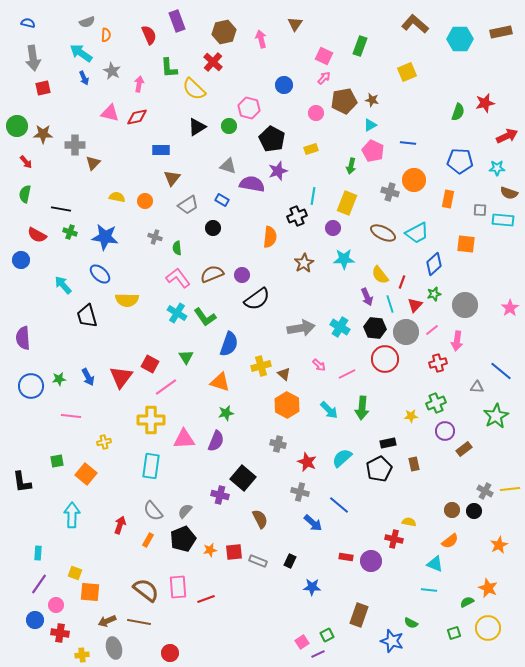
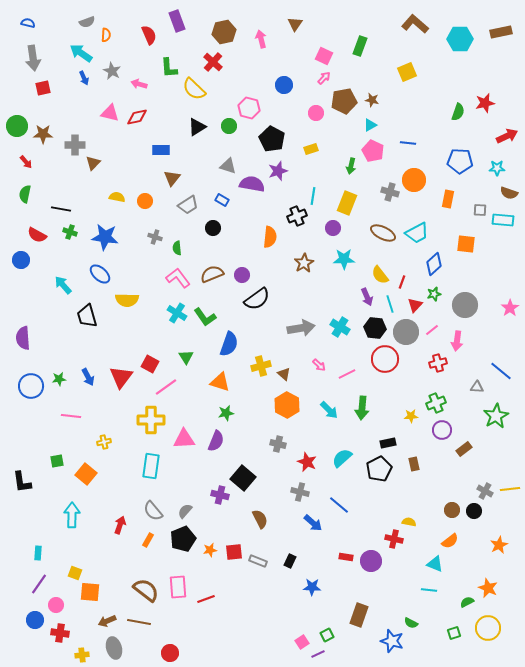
pink arrow at (139, 84): rotated 84 degrees counterclockwise
purple circle at (445, 431): moved 3 px left, 1 px up
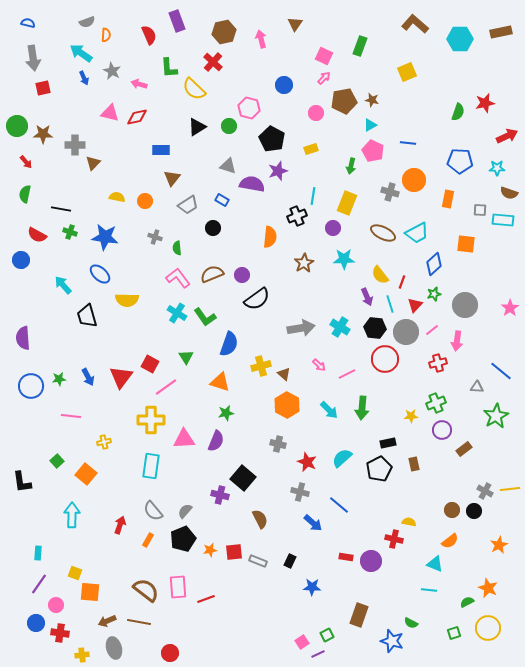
green square at (57, 461): rotated 32 degrees counterclockwise
blue circle at (35, 620): moved 1 px right, 3 px down
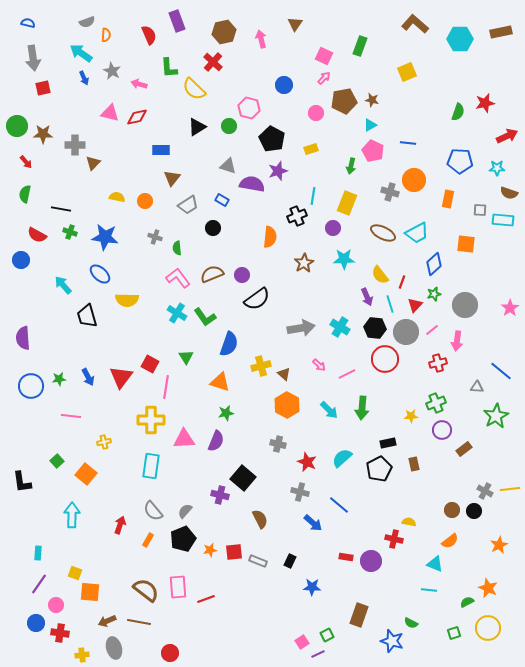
pink line at (166, 387): rotated 45 degrees counterclockwise
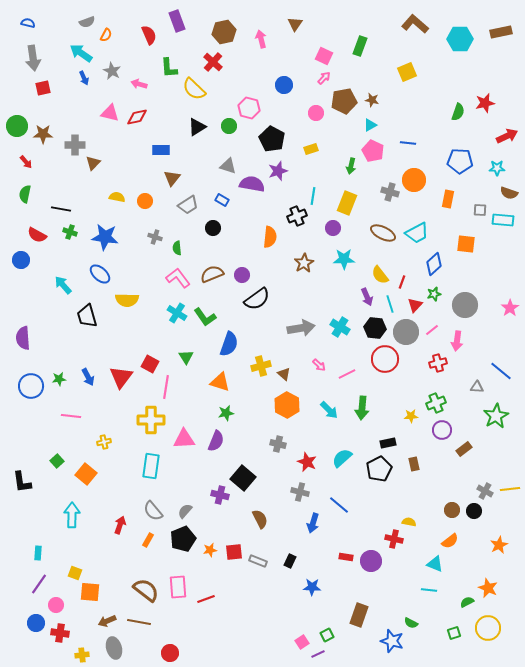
orange semicircle at (106, 35): rotated 24 degrees clockwise
blue arrow at (313, 523): rotated 66 degrees clockwise
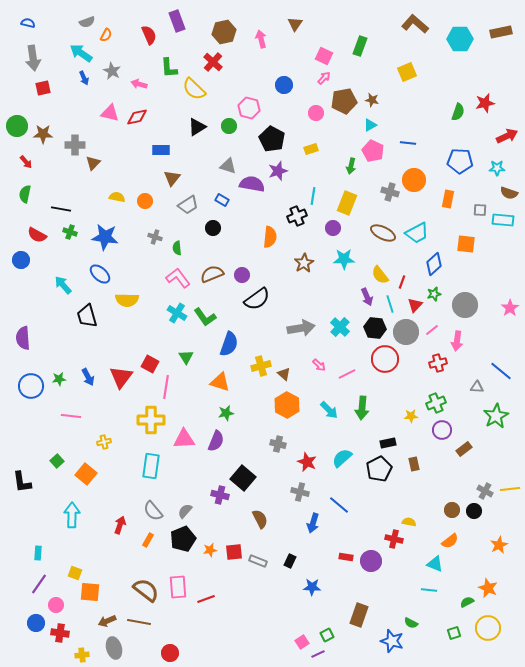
cyan cross at (340, 327): rotated 12 degrees clockwise
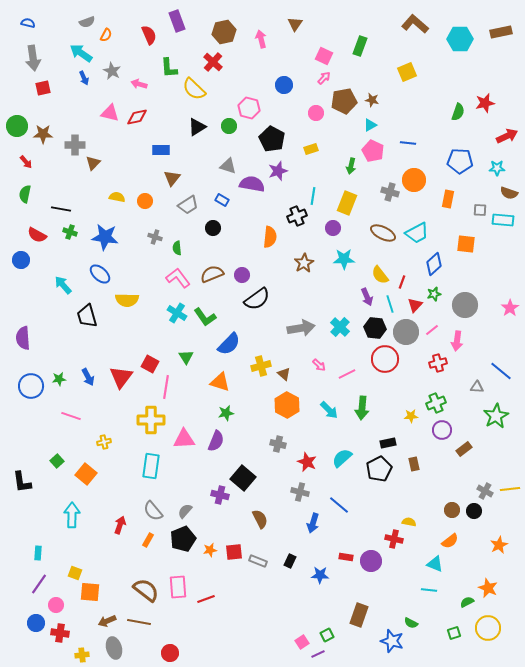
blue semicircle at (229, 344): rotated 25 degrees clockwise
pink line at (71, 416): rotated 12 degrees clockwise
blue star at (312, 587): moved 8 px right, 12 px up
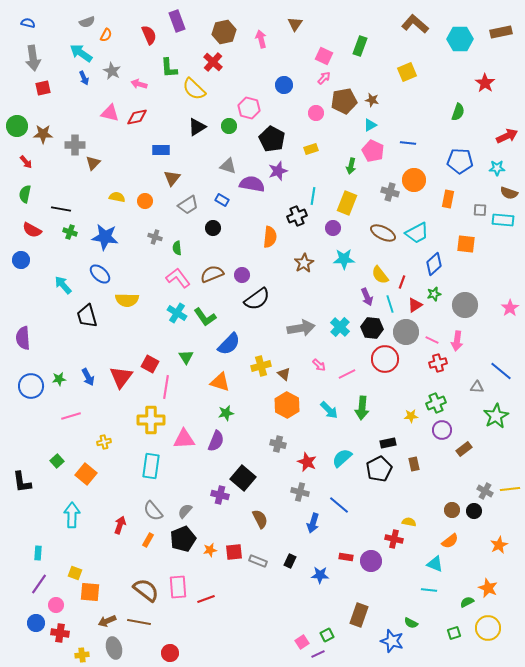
red star at (485, 103): moved 20 px up; rotated 24 degrees counterclockwise
red semicircle at (37, 235): moved 5 px left, 5 px up
red triangle at (415, 305): rotated 14 degrees clockwise
black hexagon at (375, 328): moved 3 px left
pink line at (432, 330): moved 10 px down; rotated 64 degrees clockwise
pink line at (71, 416): rotated 36 degrees counterclockwise
